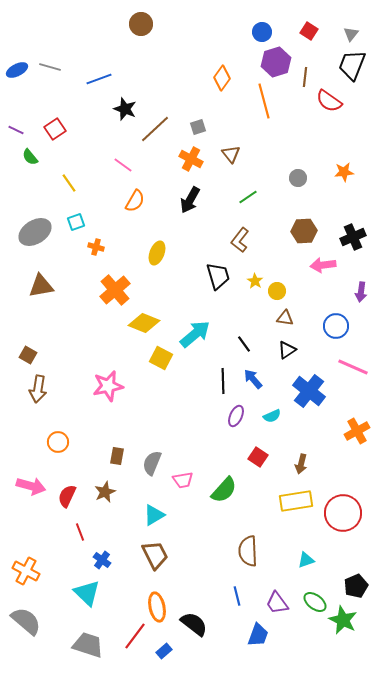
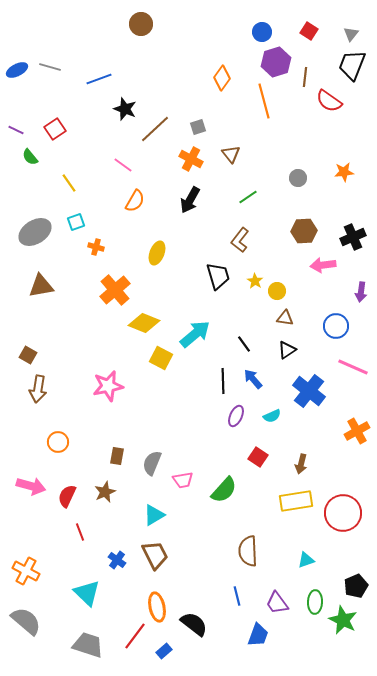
blue cross at (102, 560): moved 15 px right
green ellipse at (315, 602): rotated 55 degrees clockwise
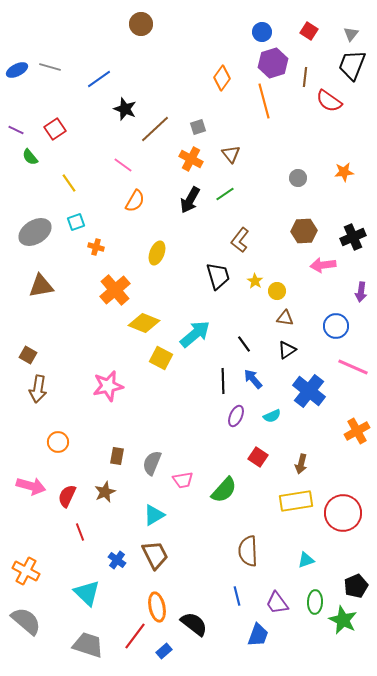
purple hexagon at (276, 62): moved 3 px left, 1 px down
blue line at (99, 79): rotated 15 degrees counterclockwise
green line at (248, 197): moved 23 px left, 3 px up
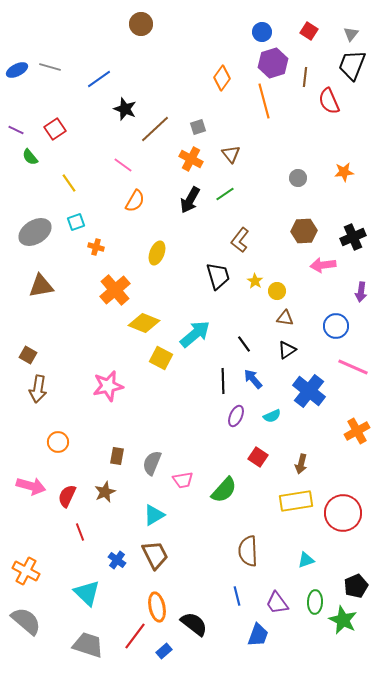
red semicircle at (329, 101): rotated 32 degrees clockwise
